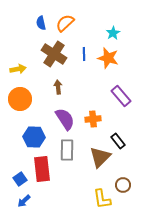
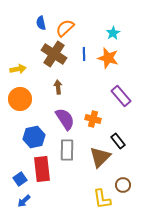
orange semicircle: moved 5 px down
orange cross: rotated 21 degrees clockwise
blue hexagon: rotated 15 degrees counterclockwise
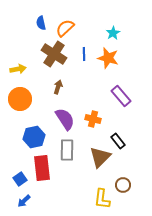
brown arrow: rotated 24 degrees clockwise
red rectangle: moved 1 px up
yellow L-shape: rotated 15 degrees clockwise
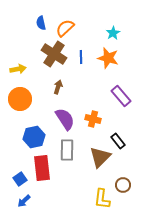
blue line: moved 3 px left, 3 px down
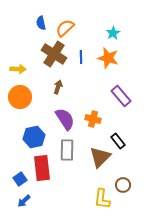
yellow arrow: rotated 14 degrees clockwise
orange circle: moved 2 px up
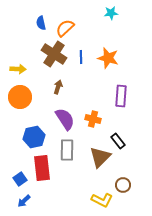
cyan star: moved 2 px left, 20 px up; rotated 24 degrees clockwise
purple rectangle: rotated 45 degrees clockwise
yellow L-shape: moved 1 px down; rotated 70 degrees counterclockwise
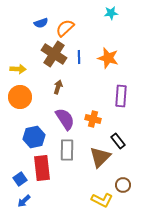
blue semicircle: rotated 96 degrees counterclockwise
blue line: moved 2 px left
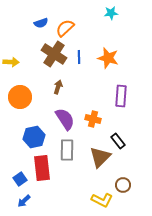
yellow arrow: moved 7 px left, 7 px up
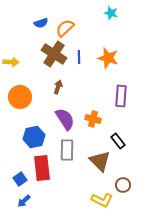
cyan star: rotated 24 degrees clockwise
brown triangle: moved 4 px down; rotated 30 degrees counterclockwise
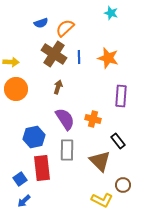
orange circle: moved 4 px left, 8 px up
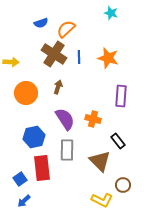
orange semicircle: moved 1 px right, 1 px down
orange circle: moved 10 px right, 4 px down
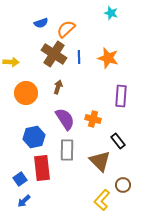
yellow L-shape: rotated 105 degrees clockwise
